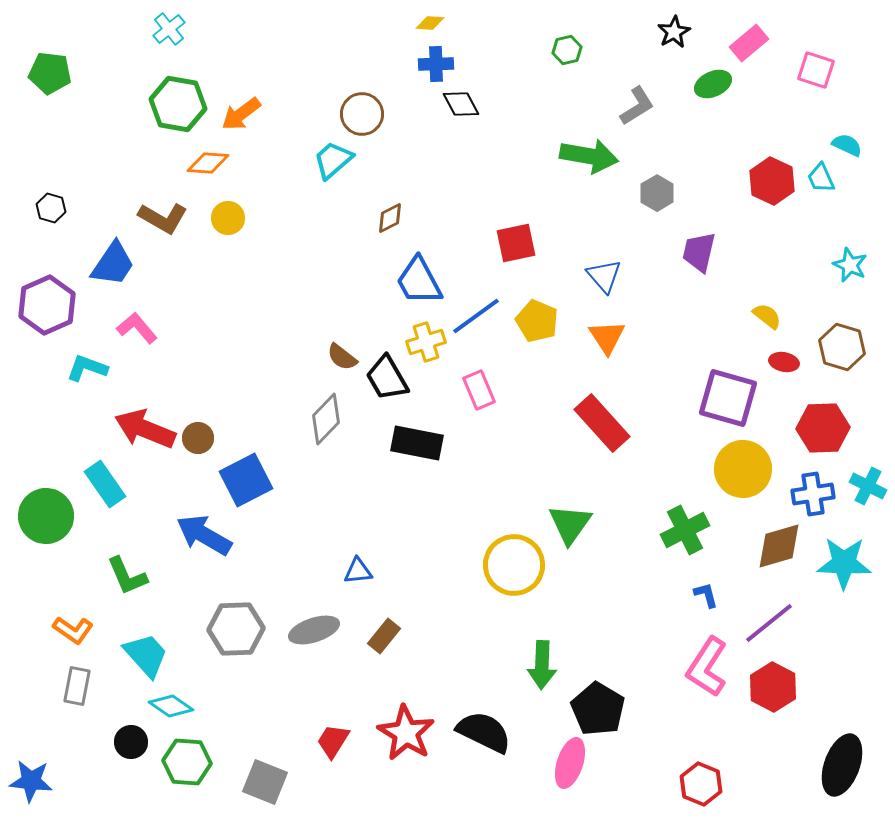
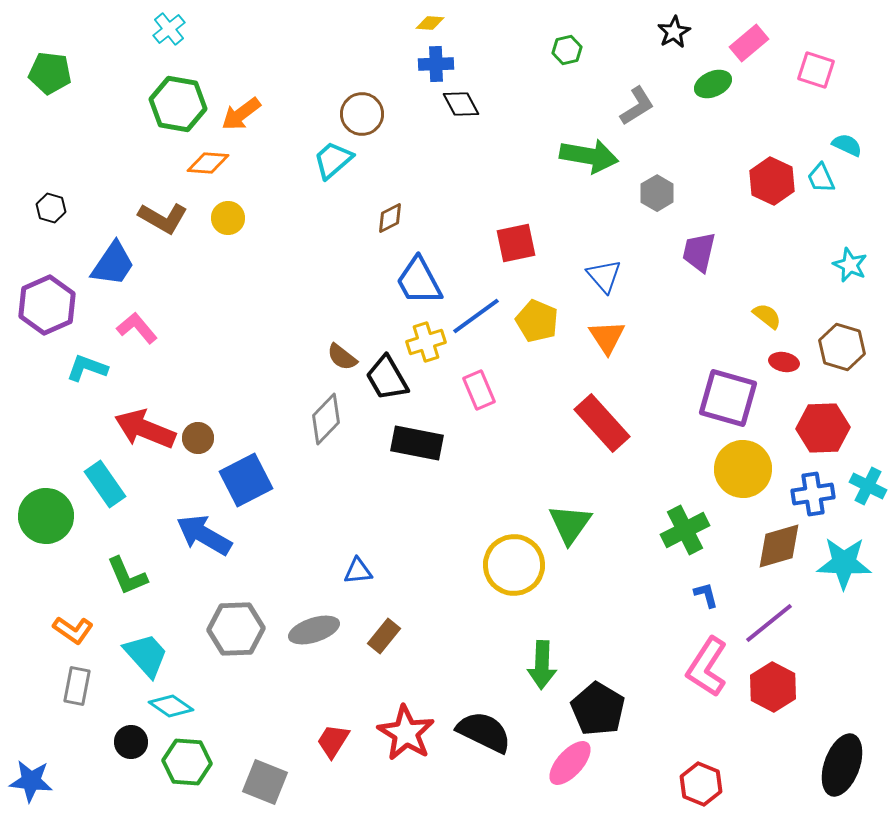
pink ellipse at (570, 763): rotated 24 degrees clockwise
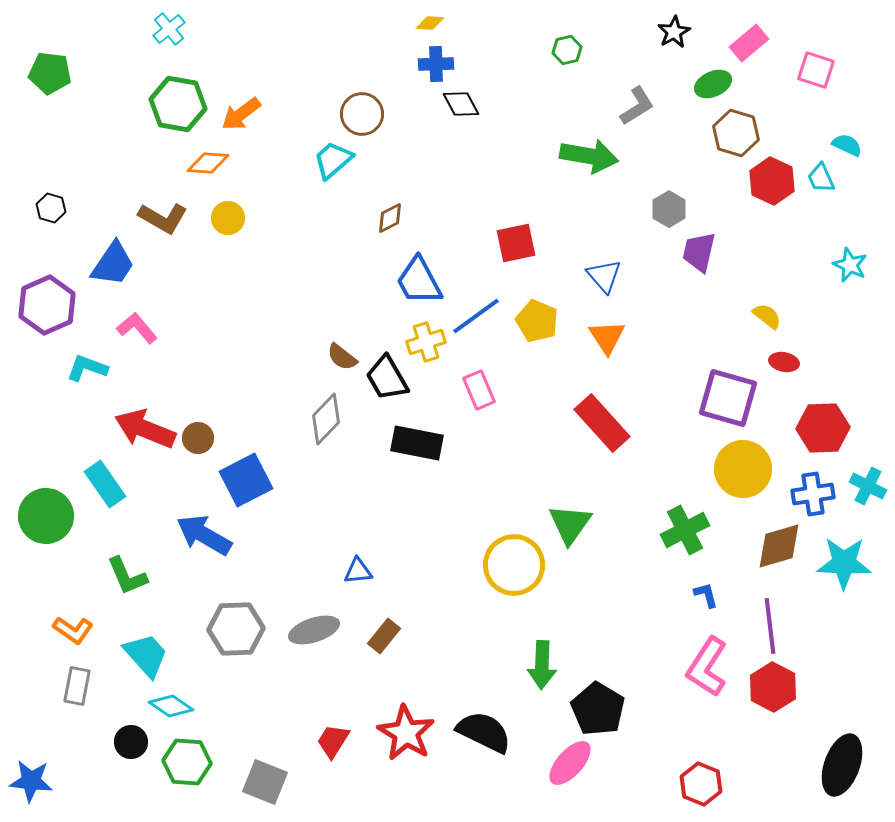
gray hexagon at (657, 193): moved 12 px right, 16 px down
brown hexagon at (842, 347): moved 106 px left, 214 px up
purple line at (769, 623): moved 1 px right, 3 px down; rotated 58 degrees counterclockwise
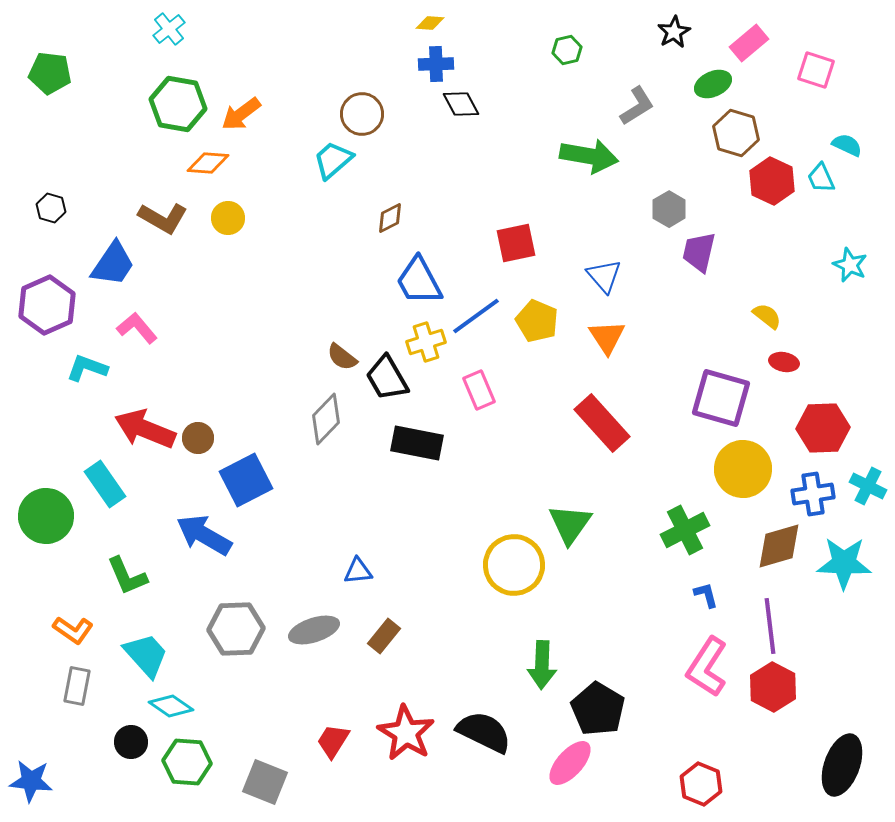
purple square at (728, 398): moved 7 px left
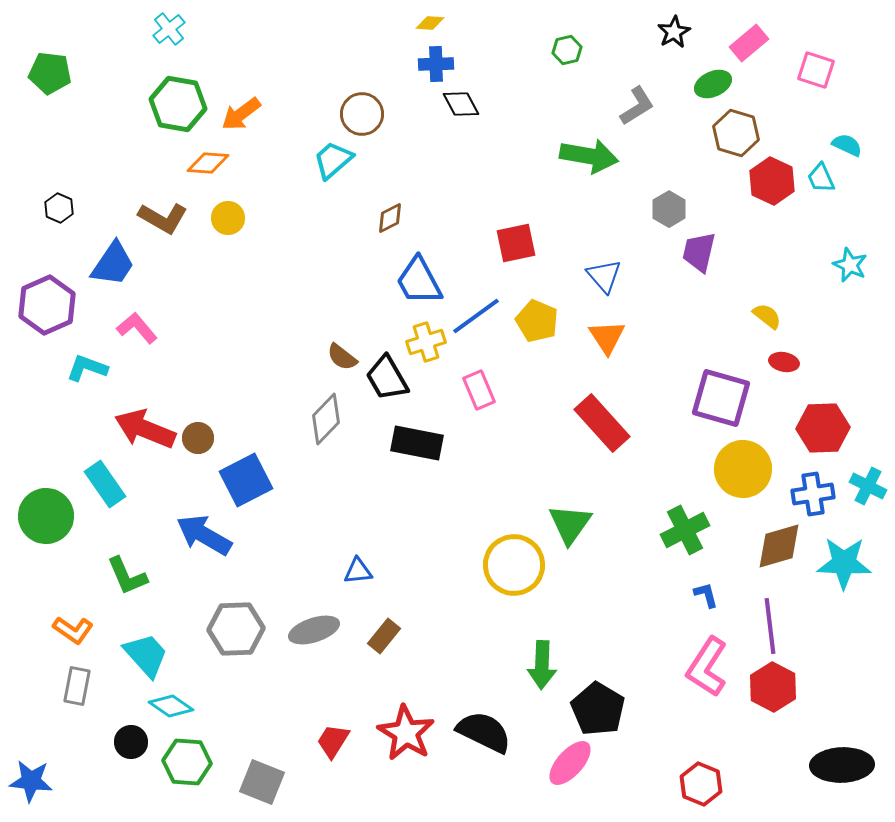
black hexagon at (51, 208): moved 8 px right; rotated 8 degrees clockwise
black ellipse at (842, 765): rotated 68 degrees clockwise
gray square at (265, 782): moved 3 px left
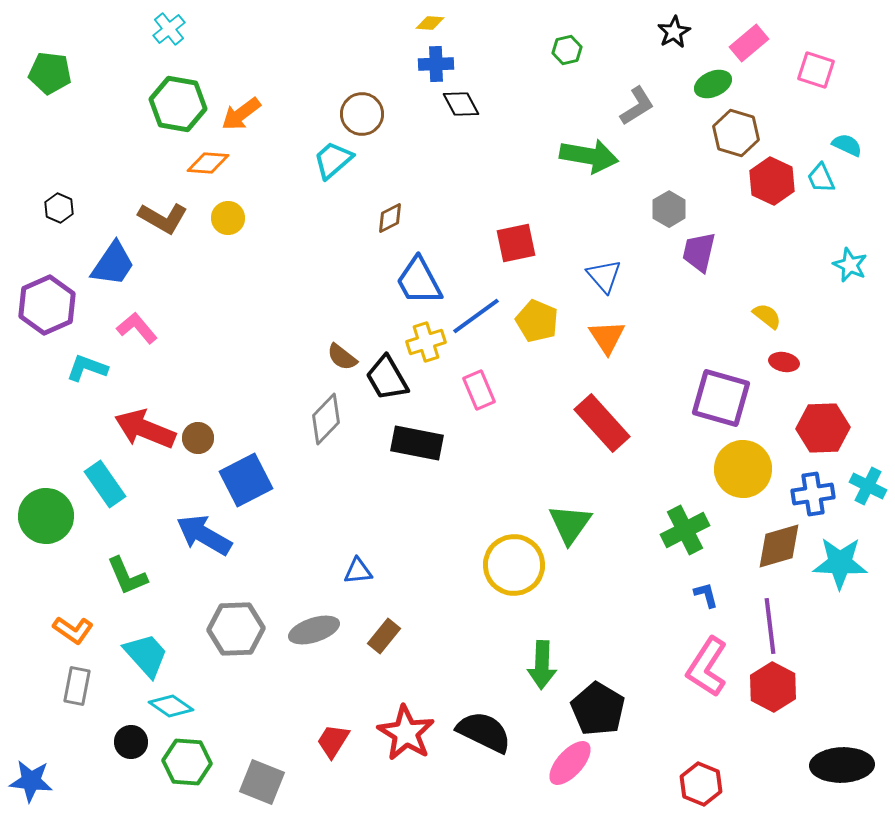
cyan star at (844, 563): moved 4 px left
